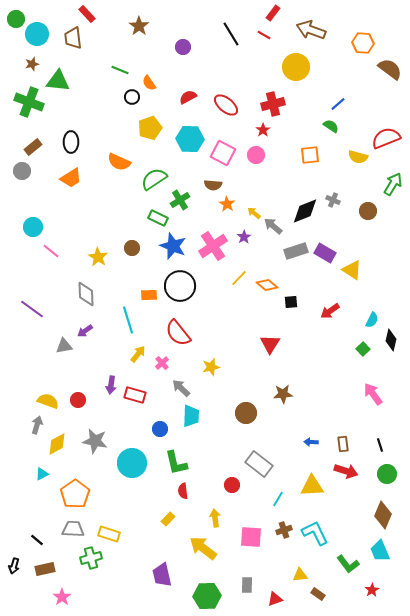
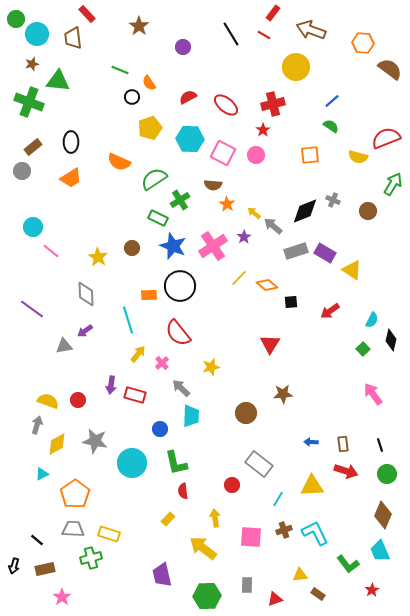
blue line at (338, 104): moved 6 px left, 3 px up
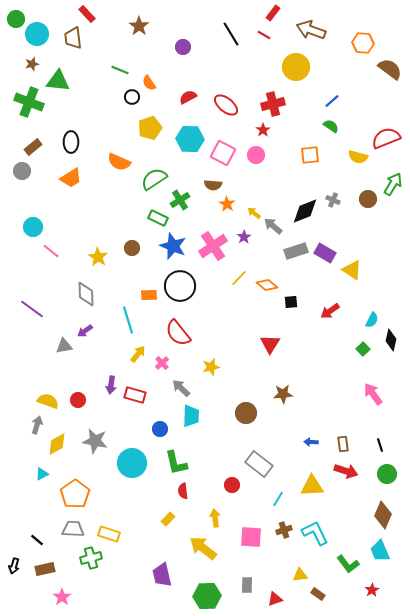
brown circle at (368, 211): moved 12 px up
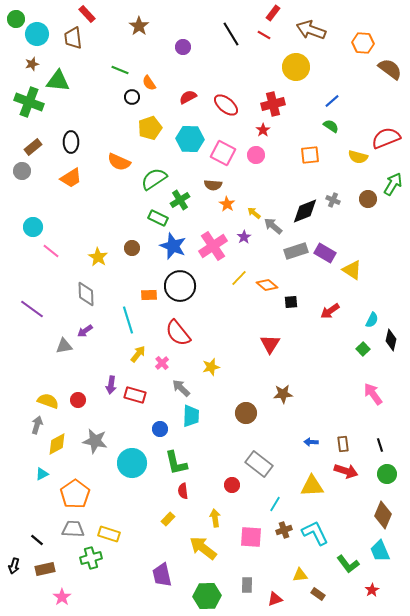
cyan line at (278, 499): moved 3 px left, 5 px down
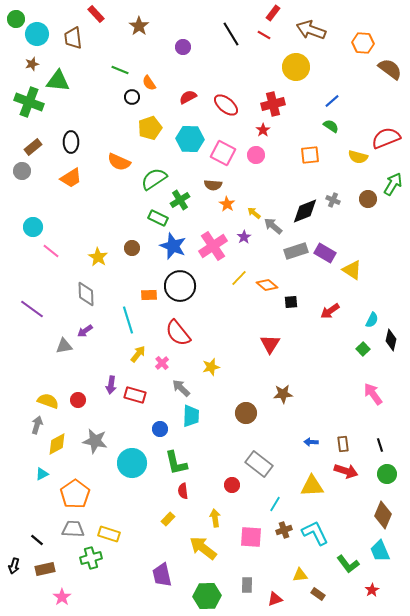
red rectangle at (87, 14): moved 9 px right
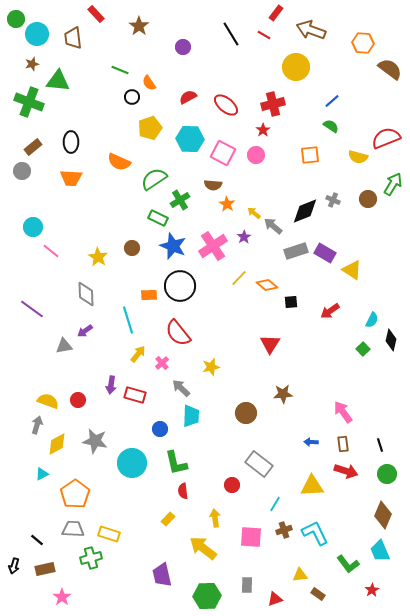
red rectangle at (273, 13): moved 3 px right
orange trapezoid at (71, 178): rotated 35 degrees clockwise
pink arrow at (373, 394): moved 30 px left, 18 px down
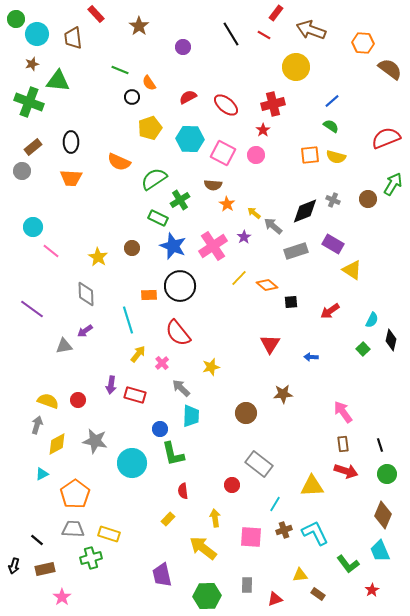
yellow semicircle at (358, 157): moved 22 px left
purple rectangle at (325, 253): moved 8 px right, 9 px up
blue arrow at (311, 442): moved 85 px up
green L-shape at (176, 463): moved 3 px left, 9 px up
